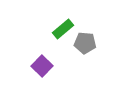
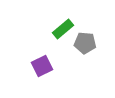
purple square: rotated 20 degrees clockwise
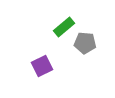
green rectangle: moved 1 px right, 2 px up
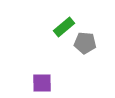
purple square: moved 17 px down; rotated 25 degrees clockwise
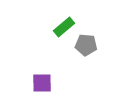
gray pentagon: moved 1 px right, 2 px down
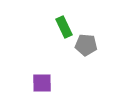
green rectangle: rotated 75 degrees counterclockwise
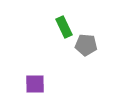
purple square: moved 7 px left, 1 px down
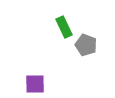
gray pentagon: rotated 15 degrees clockwise
